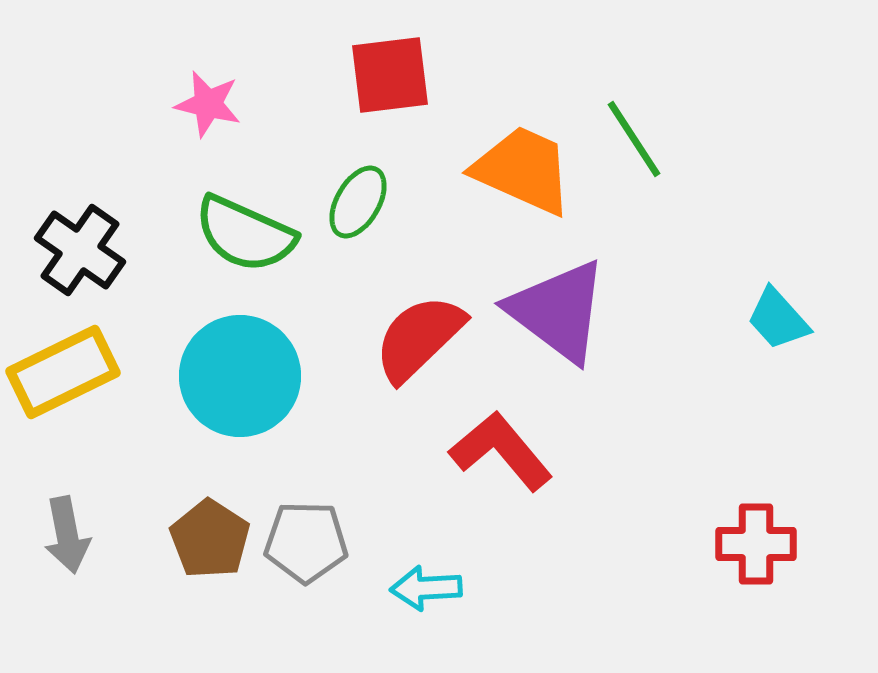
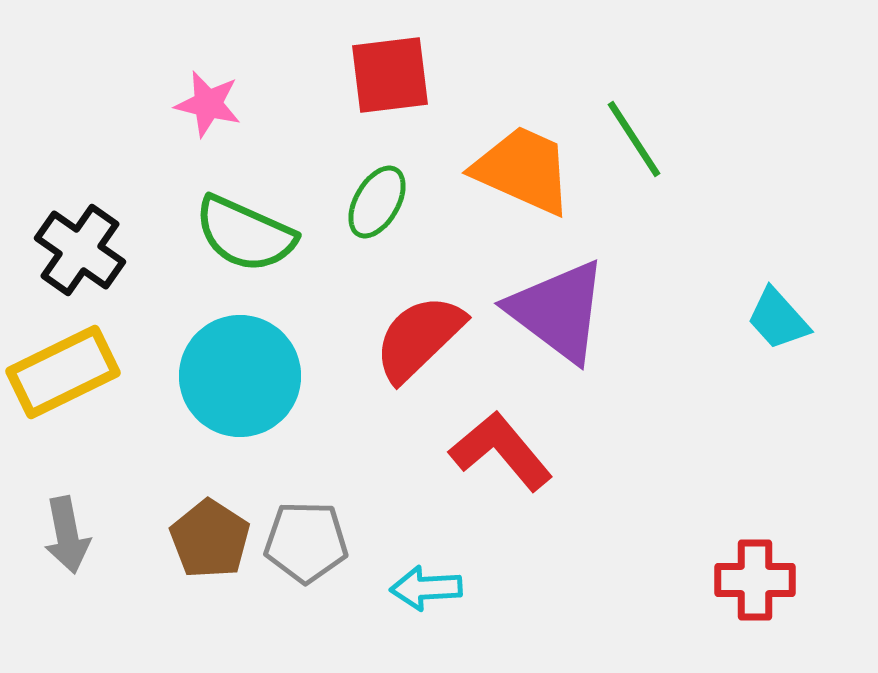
green ellipse: moved 19 px right
red cross: moved 1 px left, 36 px down
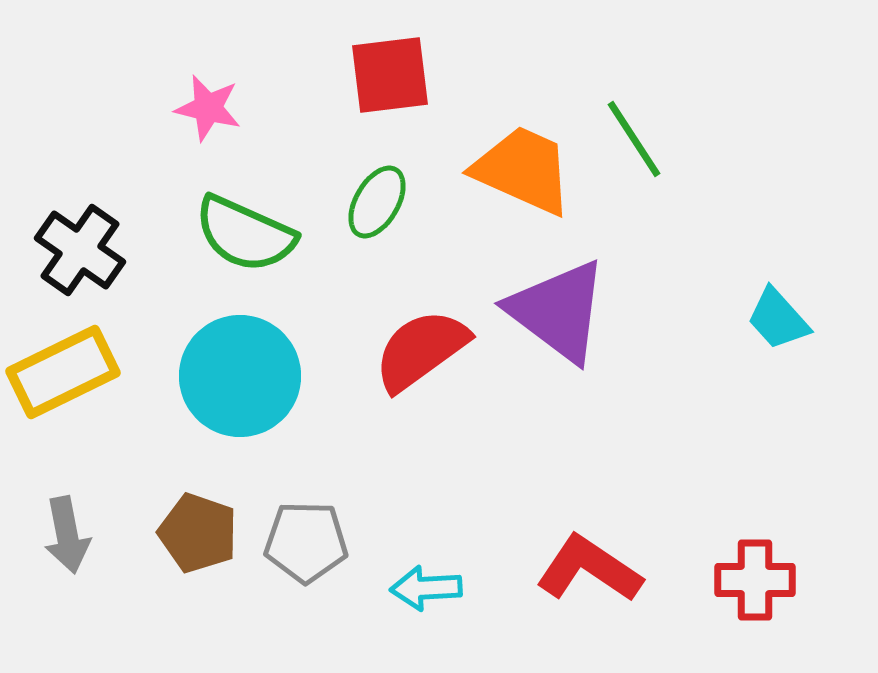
pink star: moved 4 px down
red semicircle: moved 2 px right, 12 px down; rotated 8 degrees clockwise
red L-shape: moved 88 px right, 118 px down; rotated 16 degrees counterclockwise
brown pentagon: moved 12 px left, 6 px up; rotated 14 degrees counterclockwise
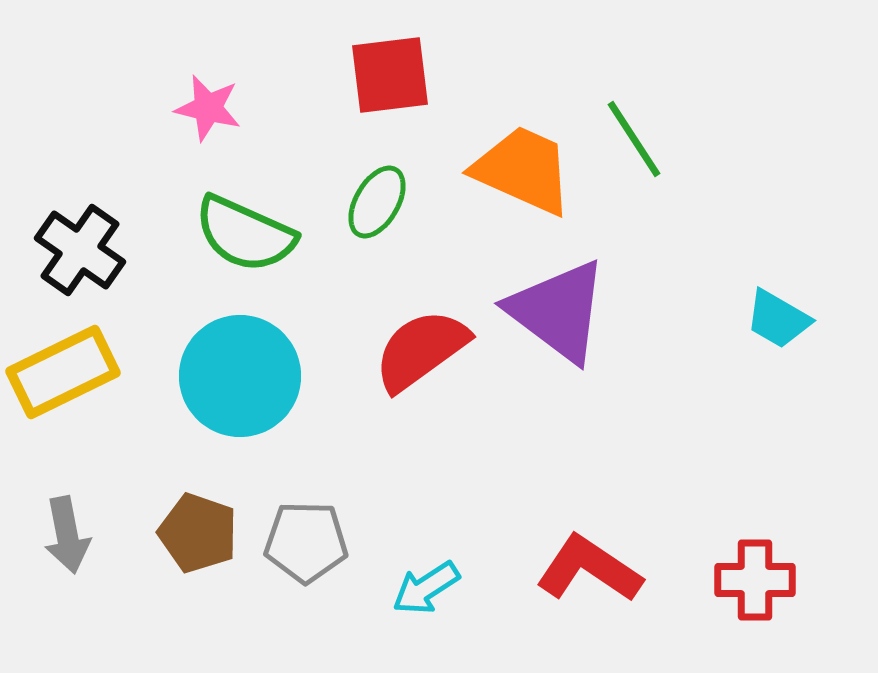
cyan trapezoid: rotated 18 degrees counterclockwise
cyan arrow: rotated 30 degrees counterclockwise
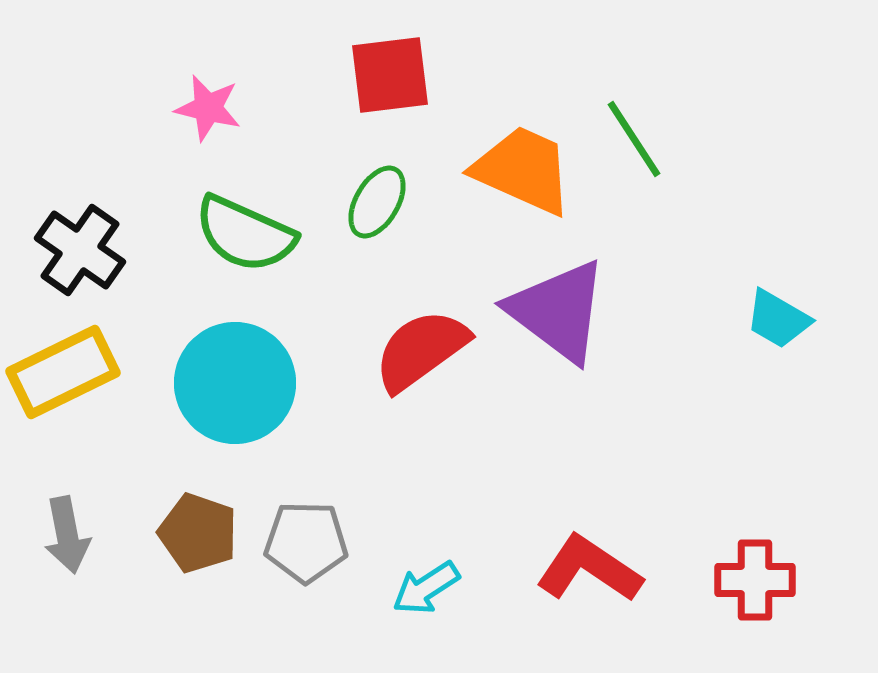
cyan circle: moved 5 px left, 7 px down
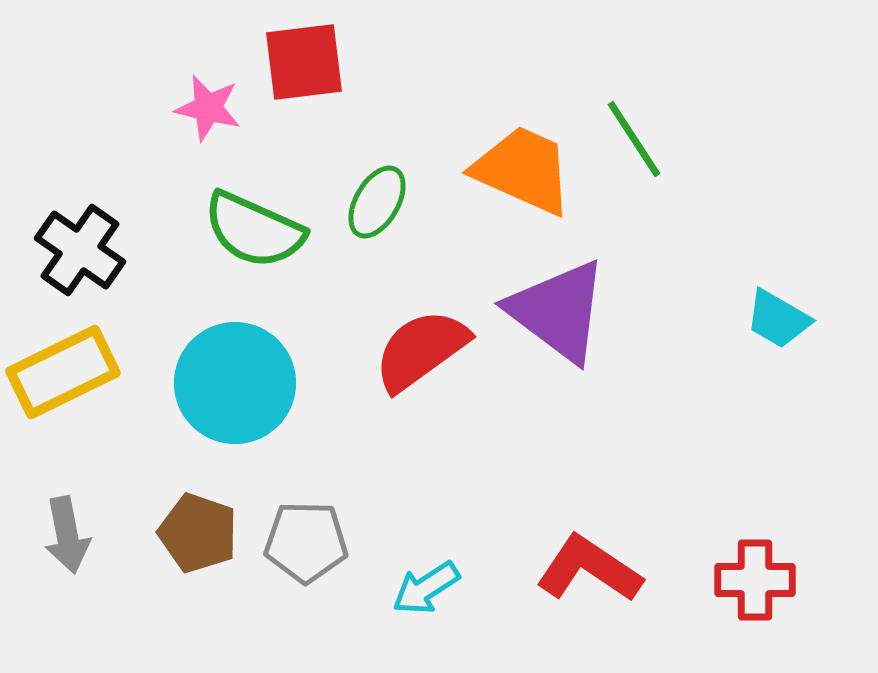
red square: moved 86 px left, 13 px up
green semicircle: moved 9 px right, 4 px up
